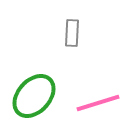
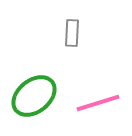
green ellipse: rotated 9 degrees clockwise
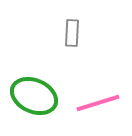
green ellipse: rotated 63 degrees clockwise
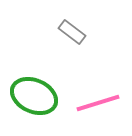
gray rectangle: moved 1 px up; rotated 56 degrees counterclockwise
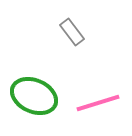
gray rectangle: rotated 16 degrees clockwise
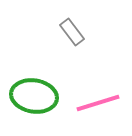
green ellipse: rotated 15 degrees counterclockwise
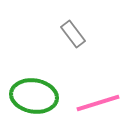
gray rectangle: moved 1 px right, 2 px down
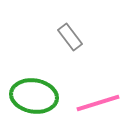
gray rectangle: moved 3 px left, 3 px down
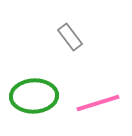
green ellipse: rotated 12 degrees counterclockwise
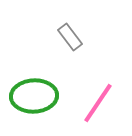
pink line: rotated 39 degrees counterclockwise
